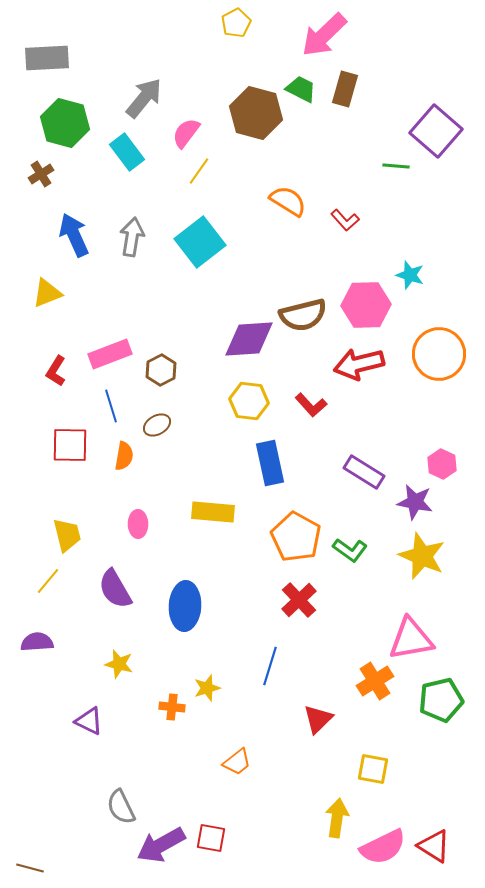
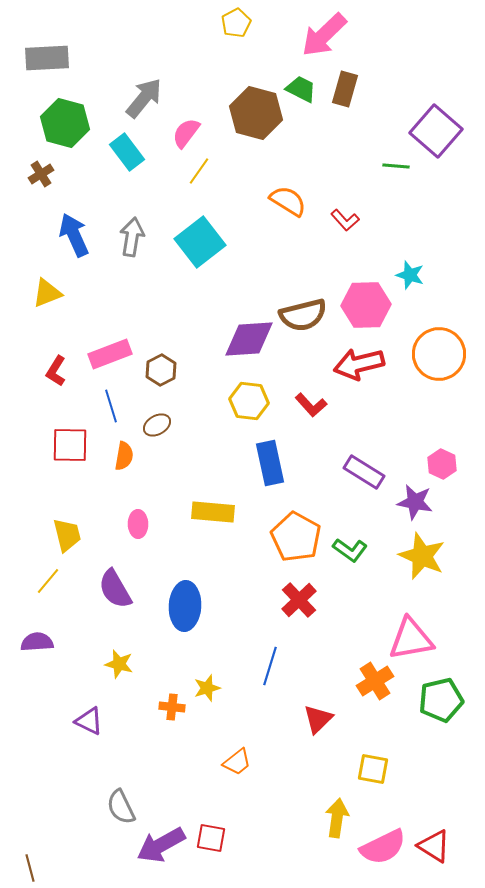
brown line at (30, 868): rotated 60 degrees clockwise
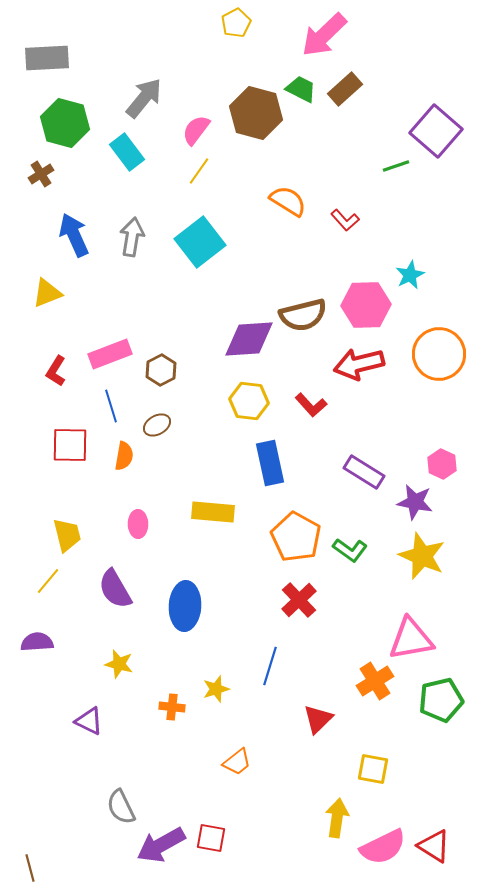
brown rectangle at (345, 89): rotated 32 degrees clockwise
pink semicircle at (186, 133): moved 10 px right, 3 px up
green line at (396, 166): rotated 24 degrees counterclockwise
cyan star at (410, 275): rotated 28 degrees clockwise
yellow star at (207, 688): moved 9 px right, 1 px down
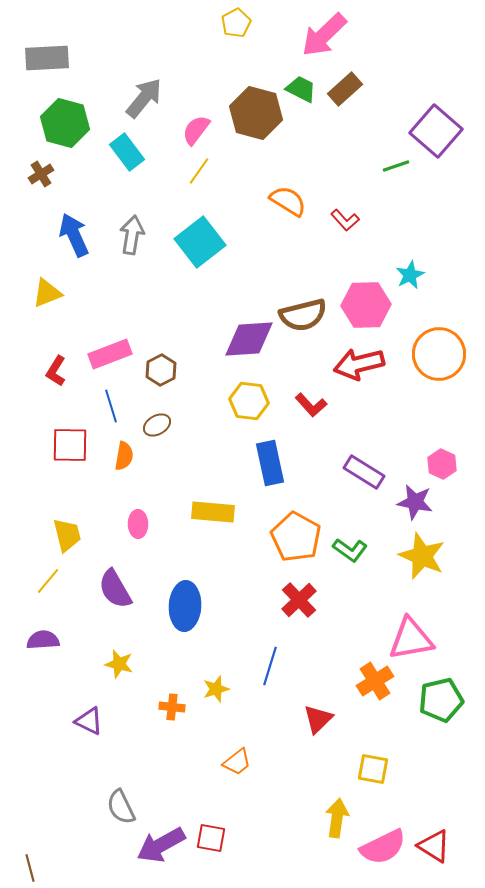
gray arrow at (132, 237): moved 2 px up
purple semicircle at (37, 642): moved 6 px right, 2 px up
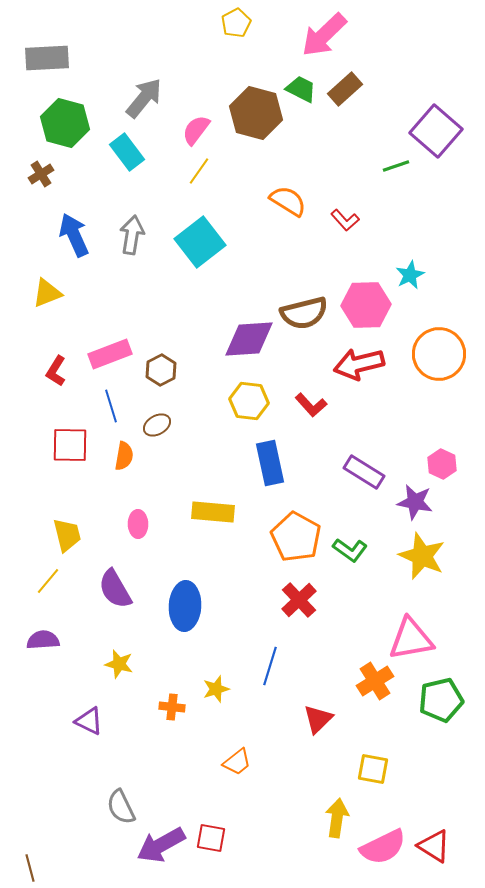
brown semicircle at (303, 315): moved 1 px right, 2 px up
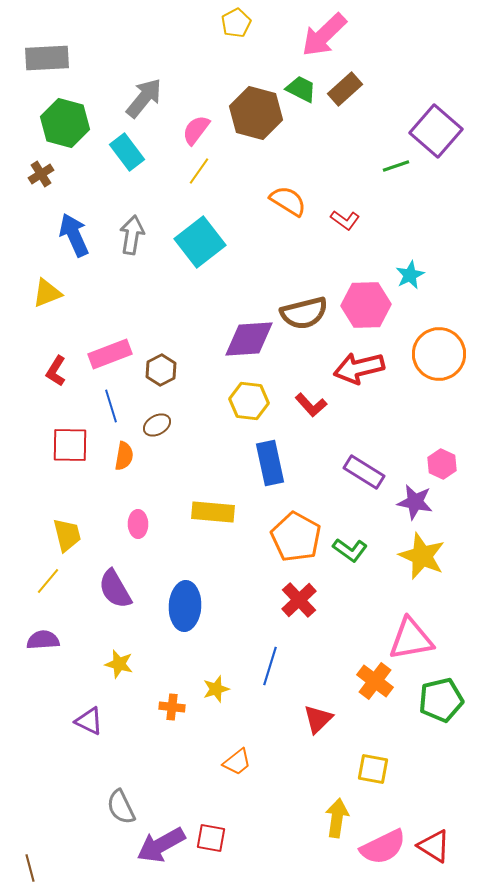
red L-shape at (345, 220): rotated 12 degrees counterclockwise
red arrow at (359, 364): moved 4 px down
orange cross at (375, 681): rotated 21 degrees counterclockwise
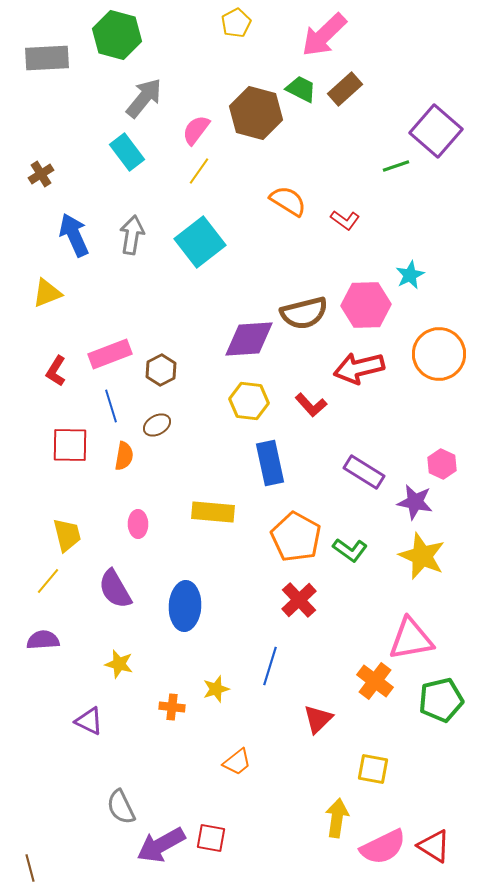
green hexagon at (65, 123): moved 52 px right, 88 px up
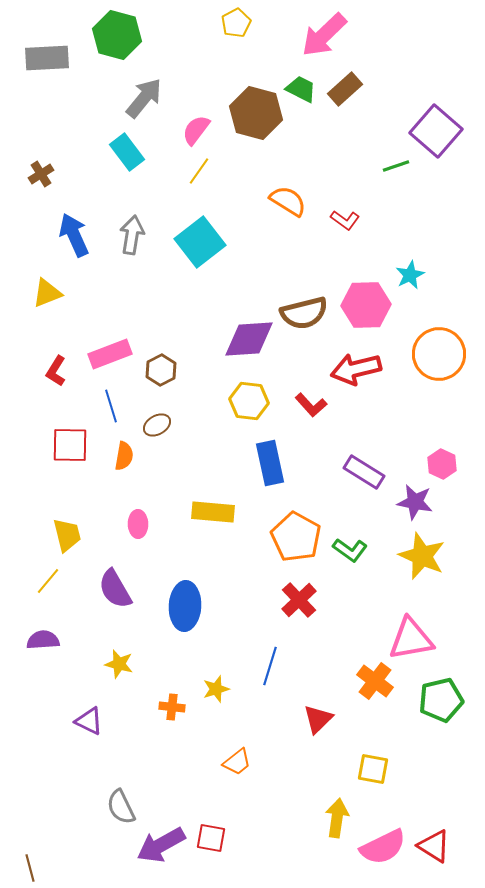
red arrow at (359, 368): moved 3 px left, 1 px down
